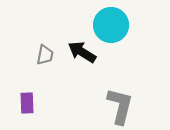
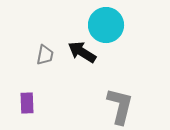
cyan circle: moved 5 px left
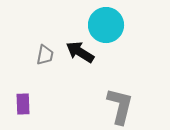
black arrow: moved 2 px left
purple rectangle: moved 4 px left, 1 px down
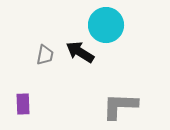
gray L-shape: rotated 102 degrees counterclockwise
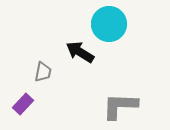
cyan circle: moved 3 px right, 1 px up
gray trapezoid: moved 2 px left, 17 px down
purple rectangle: rotated 45 degrees clockwise
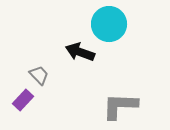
black arrow: rotated 12 degrees counterclockwise
gray trapezoid: moved 4 px left, 3 px down; rotated 55 degrees counterclockwise
purple rectangle: moved 4 px up
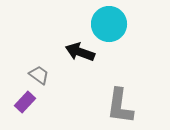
gray trapezoid: rotated 10 degrees counterclockwise
purple rectangle: moved 2 px right, 2 px down
gray L-shape: rotated 84 degrees counterclockwise
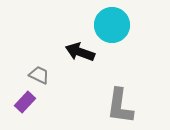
cyan circle: moved 3 px right, 1 px down
gray trapezoid: rotated 10 degrees counterclockwise
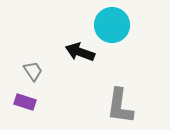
gray trapezoid: moved 6 px left, 4 px up; rotated 30 degrees clockwise
purple rectangle: rotated 65 degrees clockwise
